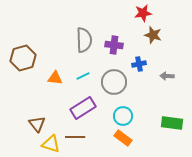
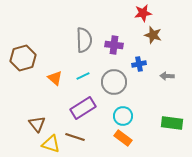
orange triangle: rotated 35 degrees clockwise
brown line: rotated 18 degrees clockwise
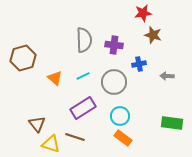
cyan circle: moved 3 px left
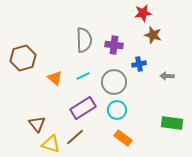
cyan circle: moved 3 px left, 6 px up
brown line: rotated 60 degrees counterclockwise
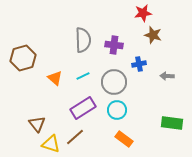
gray semicircle: moved 1 px left
orange rectangle: moved 1 px right, 1 px down
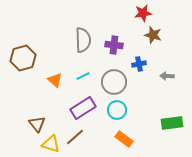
orange triangle: moved 2 px down
green rectangle: rotated 15 degrees counterclockwise
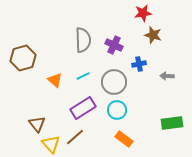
purple cross: rotated 18 degrees clockwise
yellow triangle: rotated 30 degrees clockwise
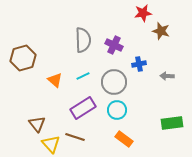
brown star: moved 8 px right, 4 px up
brown line: rotated 60 degrees clockwise
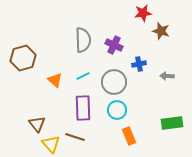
purple rectangle: rotated 60 degrees counterclockwise
orange rectangle: moved 5 px right, 3 px up; rotated 30 degrees clockwise
